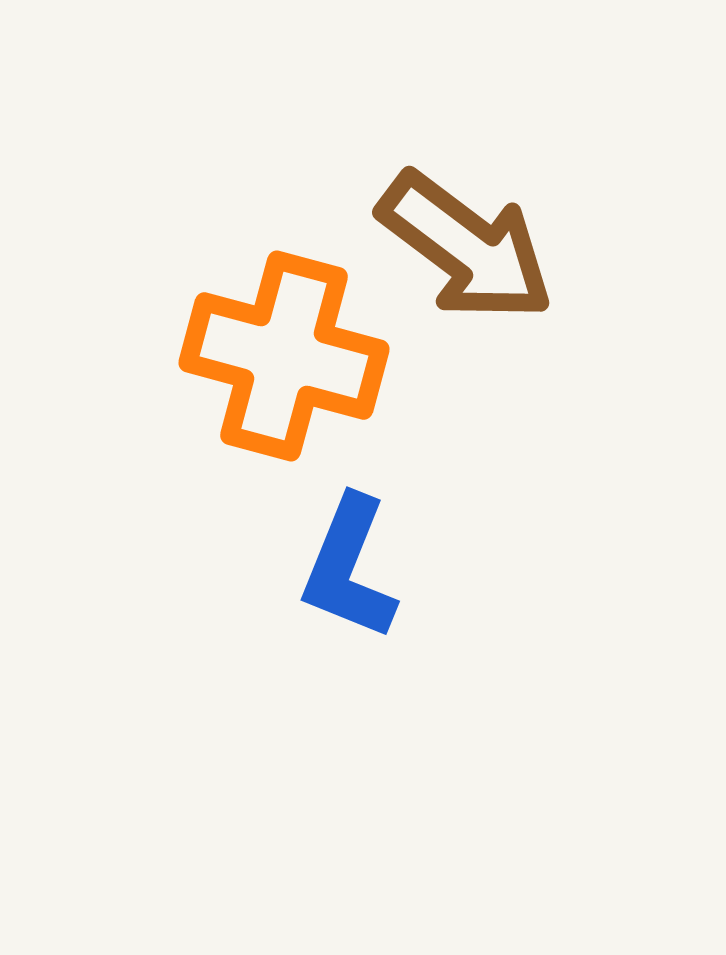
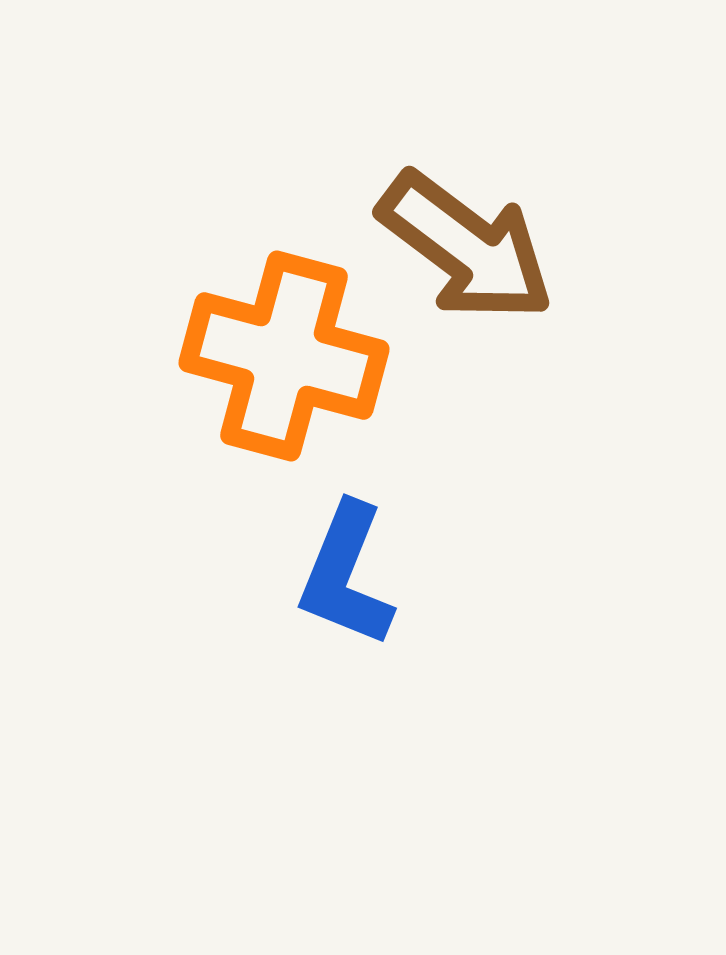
blue L-shape: moved 3 px left, 7 px down
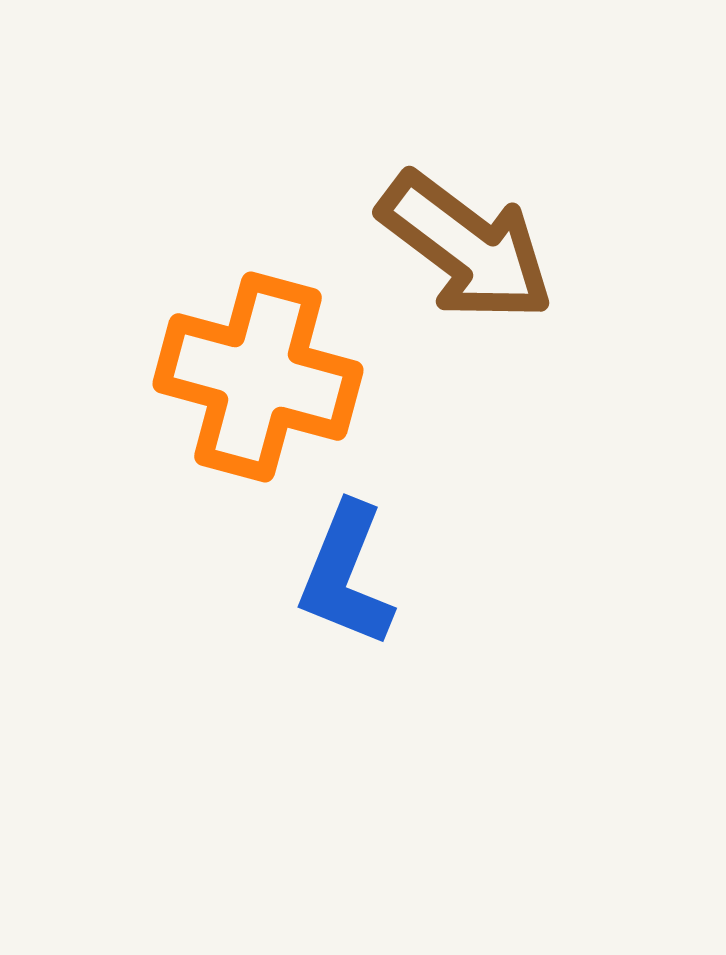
orange cross: moved 26 px left, 21 px down
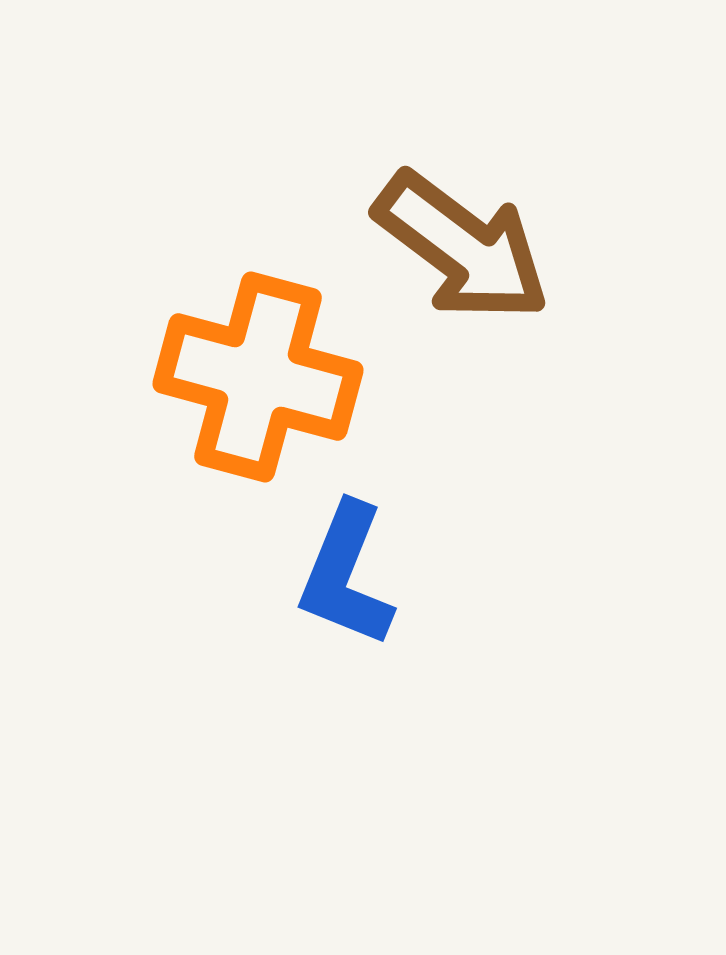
brown arrow: moved 4 px left
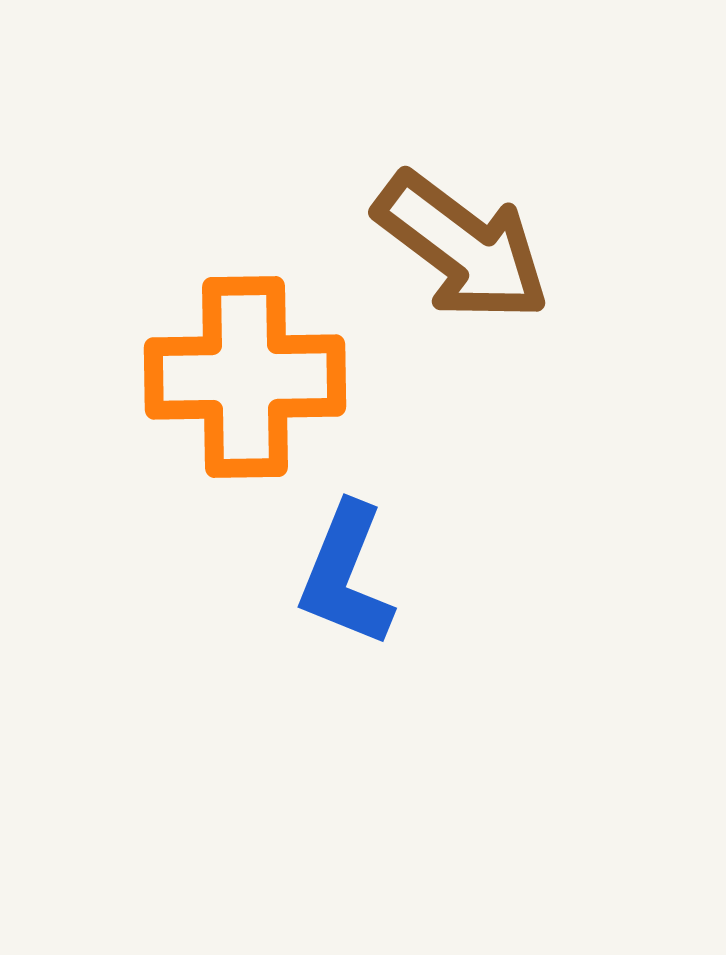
orange cross: moved 13 px left; rotated 16 degrees counterclockwise
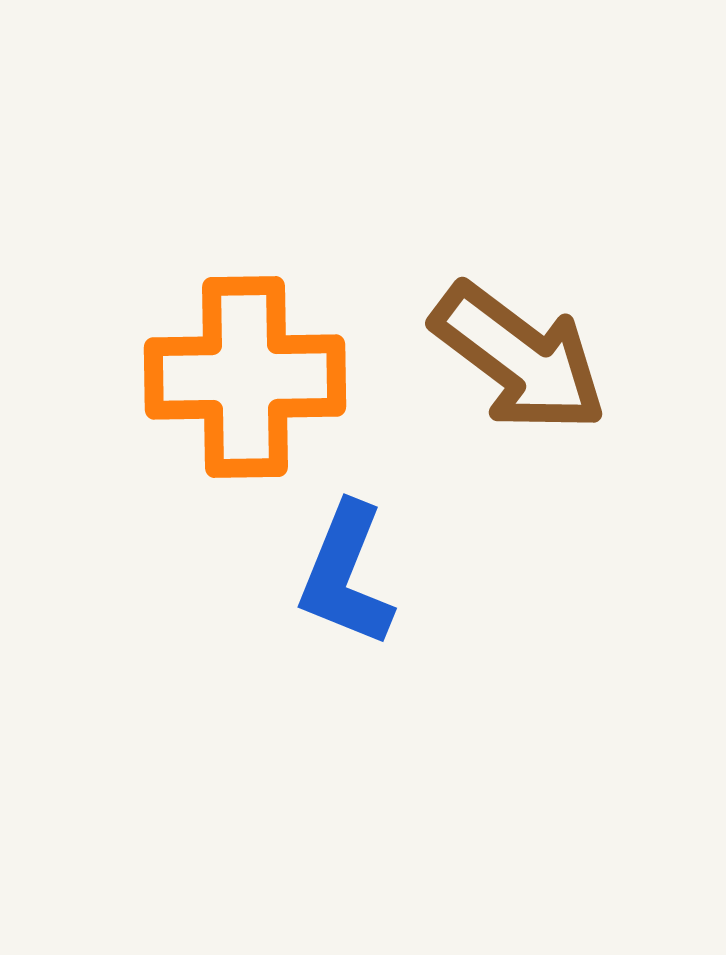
brown arrow: moved 57 px right, 111 px down
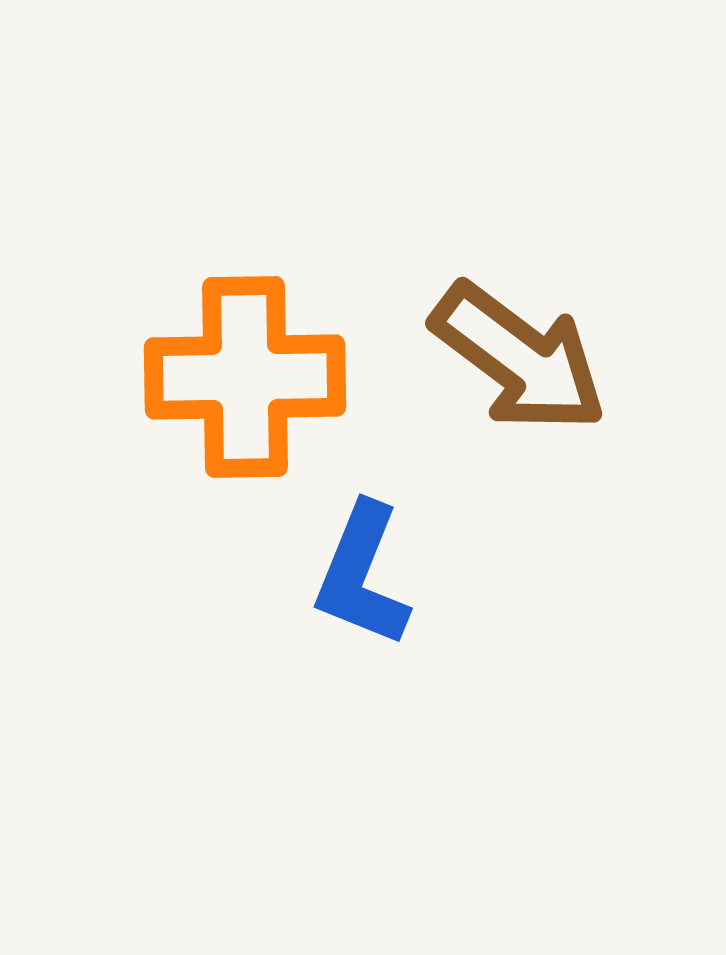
blue L-shape: moved 16 px right
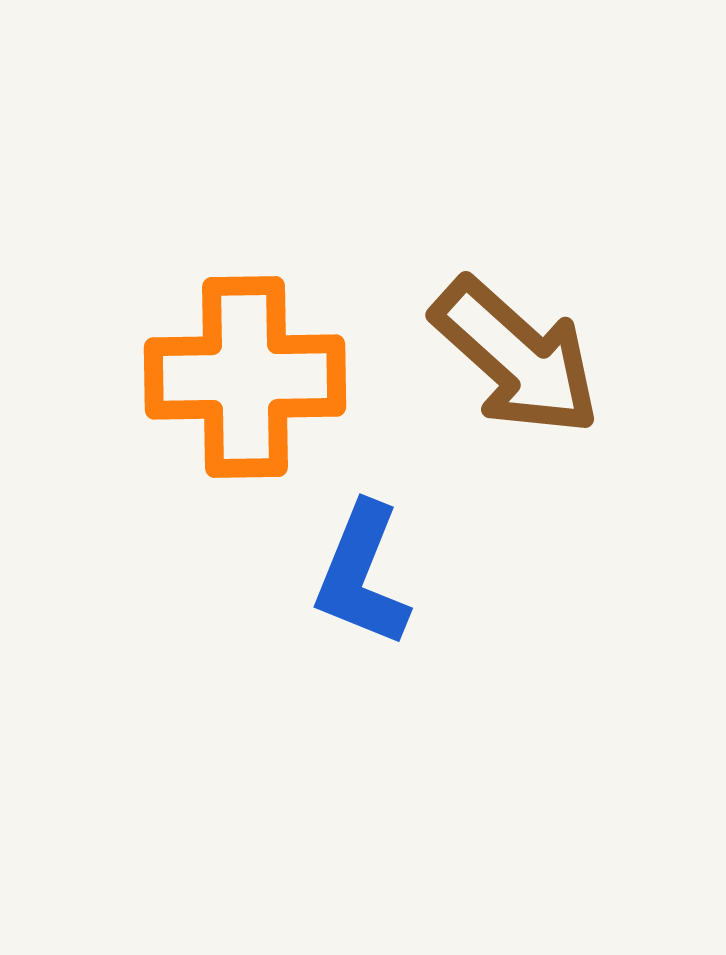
brown arrow: moved 3 px left, 1 px up; rotated 5 degrees clockwise
